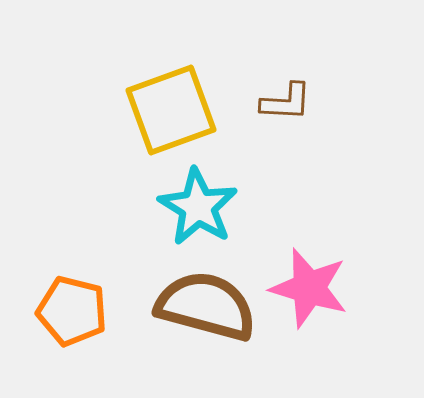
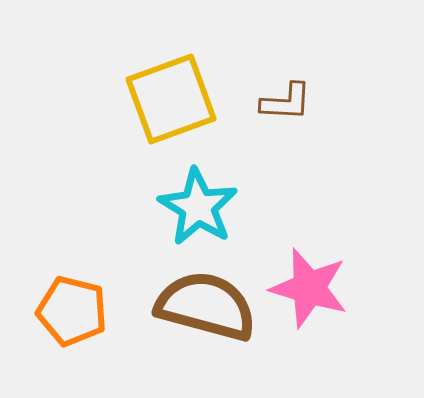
yellow square: moved 11 px up
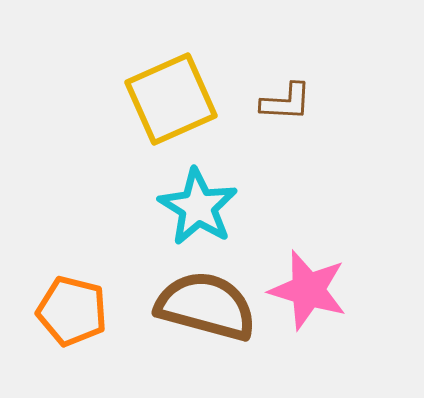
yellow square: rotated 4 degrees counterclockwise
pink star: moved 1 px left, 2 px down
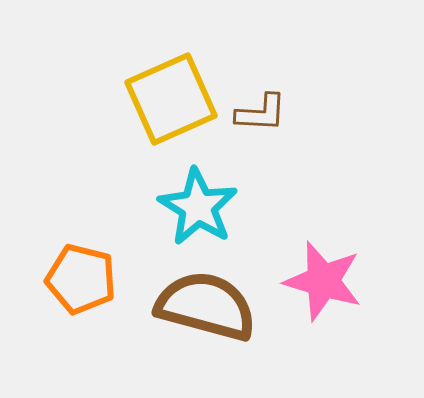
brown L-shape: moved 25 px left, 11 px down
pink star: moved 15 px right, 9 px up
orange pentagon: moved 9 px right, 32 px up
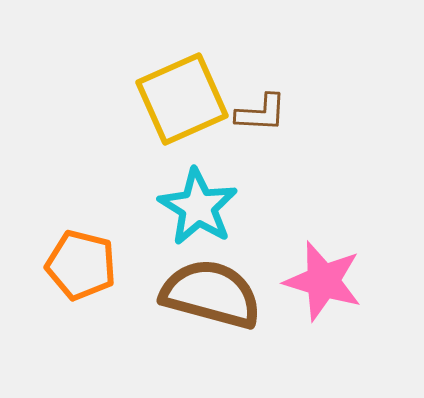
yellow square: moved 11 px right
orange pentagon: moved 14 px up
brown semicircle: moved 5 px right, 12 px up
